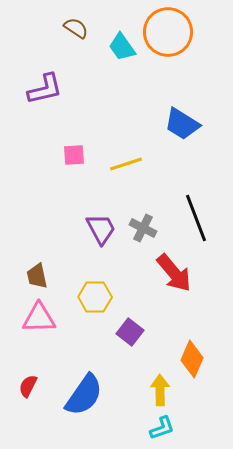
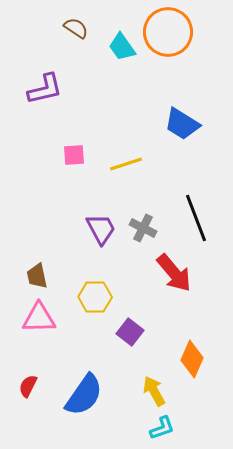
yellow arrow: moved 6 px left, 1 px down; rotated 28 degrees counterclockwise
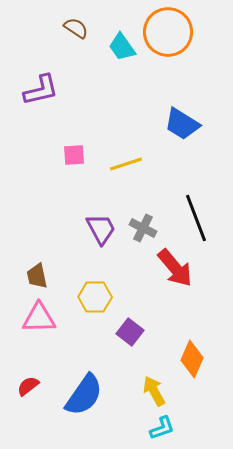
purple L-shape: moved 4 px left, 1 px down
red arrow: moved 1 px right, 5 px up
red semicircle: rotated 25 degrees clockwise
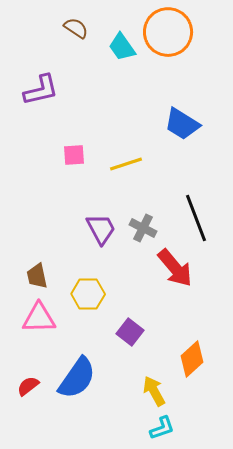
yellow hexagon: moved 7 px left, 3 px up
orange diamond: rotated 24 degrees clockwise
blue semicircle: moved 7 px left, 17 px up
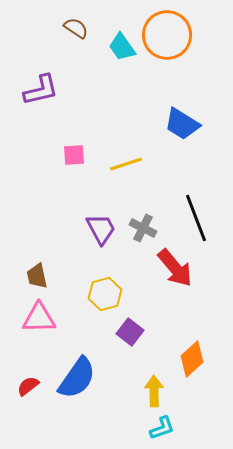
orange circle: moved 1 px left, 3 px down
yellow hexagon: moved 17 px right; rotated 16 degrees counterclockwise
yellow arrow: rotated 28 degrees clockwise
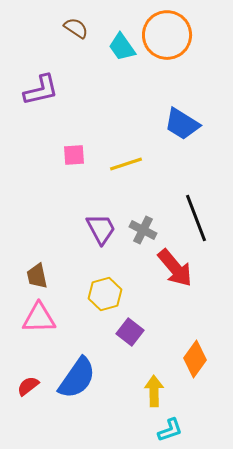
gray cross: moved 2 px down
orange diamond: moved 3 px right; rotated 12 degrees counterclockwise
cyan L-shape: moved 8 px right, 2 px down
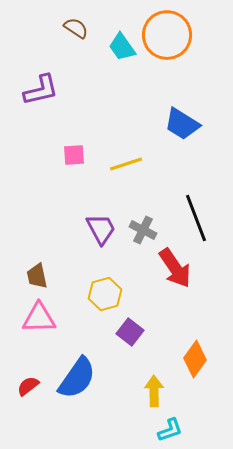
red arrow: rotated 6 degrees clockwise
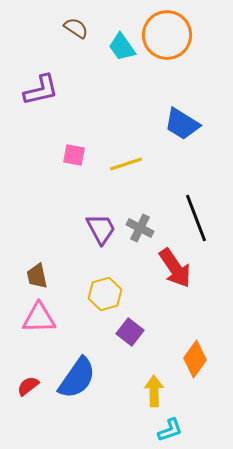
pink square: rotated 15 degrees clockwise
gray cross: moved 3 px left, 2 px up
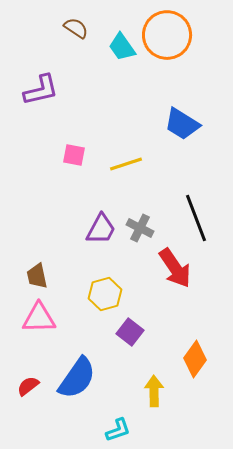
purple trapezoid: rotated 56 degrees clockwise
cyan L-shape: moved 52 px left
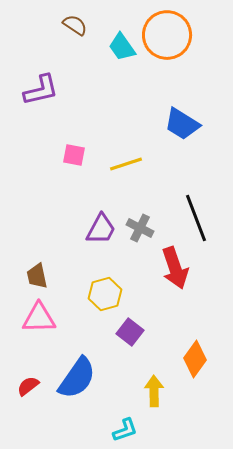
brown semicircle: moved 1 px left, 3 px up
red arrow: rotated 15 degrees clockwise
cyan L-shape: moved 7 px right
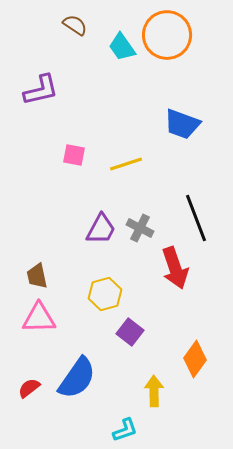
blue trapezoid: rotated 12 degrees counterclockwise
red semicircle: moved 1 px right, 2 px down
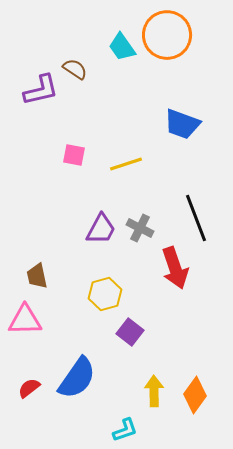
brown semicircle: moved 44 px down
pink triangle: moved 14 px left, 2 px down
orange diamond: moved 36 px down
